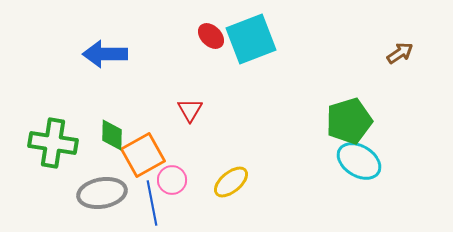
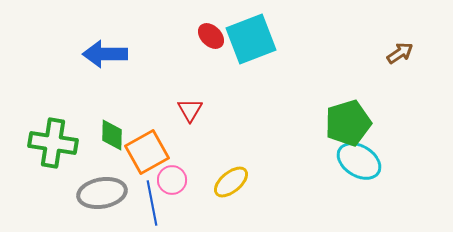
green pentagon: moved 1 px left, 2 px down
orange square: moved 4 px right, 3 px up
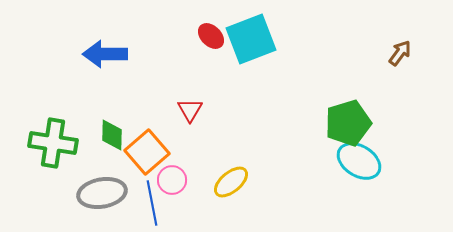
brown arrow: rotated 20 degrees counterclockwise
orange square: rotated 12 degrees counterclockwise
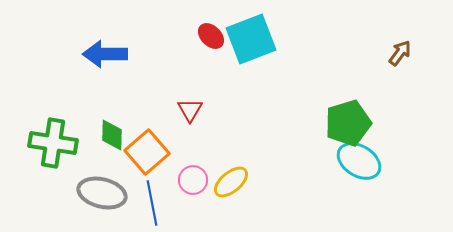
pink circle: moved 21 px right
gray ellipse: rotated 24 degrees clockwise
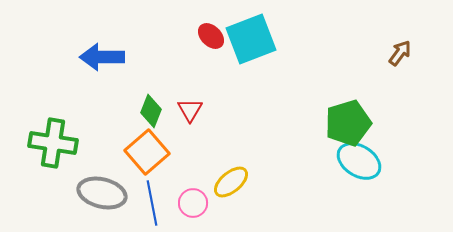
blue arrow: moved 3 px left, 3 px down
green diamond: moved 39 px right, 24 px up; rotated 20 degrees clockwise
pink circle: moved 23 px down
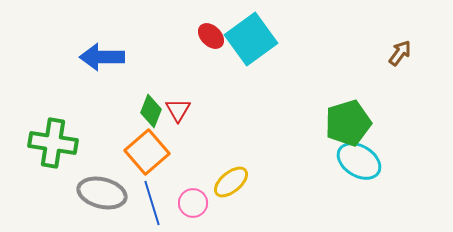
cyan square: rotated 15 degrees counterclockwise
red triangle: moved 12 px left
blue line: rotated 6 degrees counterclockwise
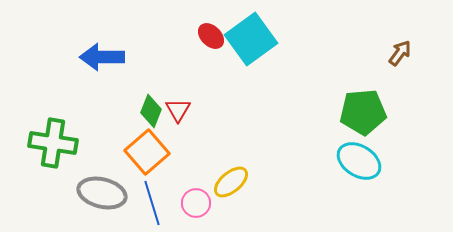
green pentagon: moved 15 px right, 11 px up; rotated 12 degrees clockwise
pink circle: moved 3 px right
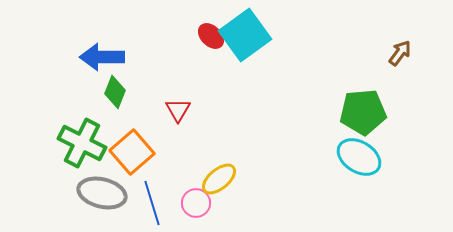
cyan square: moved 6 px left, 4 px up
green diamond: moved 36 px left, 19 px up
green cross: moved 29 px right; rotated 18 degrees clockwise
orange square: moved 15 px left
cyan ellipse: moved 4 px up
yellow ellipse: moved 12 px left, 3 px up
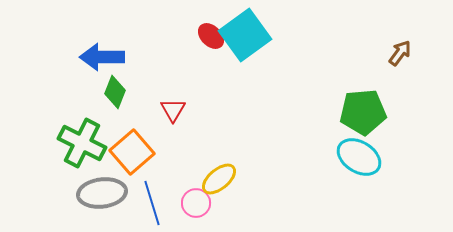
red triangle: moved 5 px left
gray ellipse: rotated 21 degrees counterclockwise
